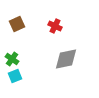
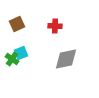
red cross: rotated 24 degrees counterclockwise
cyan square: moved 6 px right, 23 px up
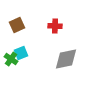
brown square: moved 1 px down
green cross: moved 1 px left
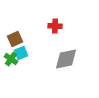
brown square: moved 2 px left, 14 px down
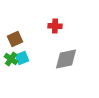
cyan square: moved 1 px right, 5 px down
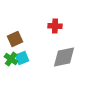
gray diamond: moved 2 px left, 2 px up
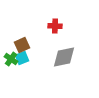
brown square: moved 7 px right, 6 px down
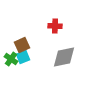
cyan square: moved 1 px right, 1 px up
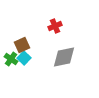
red cross: rotated 24 degrees counterclockwise
cyan square: moved 1 px right, 1 px down; rotated 24 degrees counterclockwise
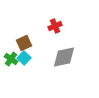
brown square: moved 2 px right, 2 px up
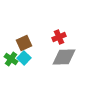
red cross: moved 4 px right, 11 px down
gray diamond: rotated 10 degrees clockwise
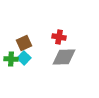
red cross: rotated 32 degrees clockwise
green cross: rotated 32 degrees counterclockwise
